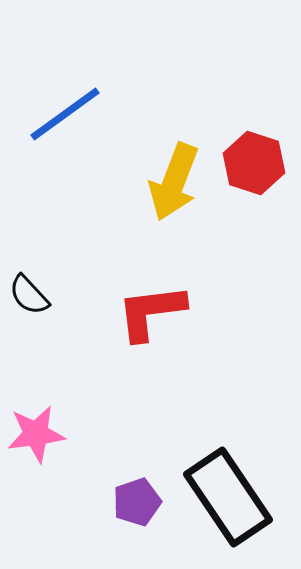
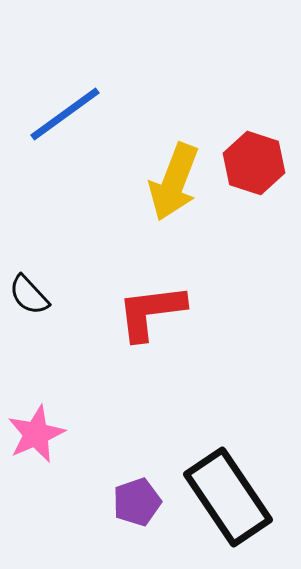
pink star: rotated 16 degrees counterclockwise
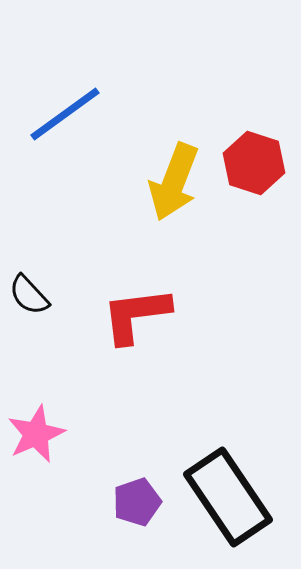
red L-shape: moved 15 px left, 3 px down
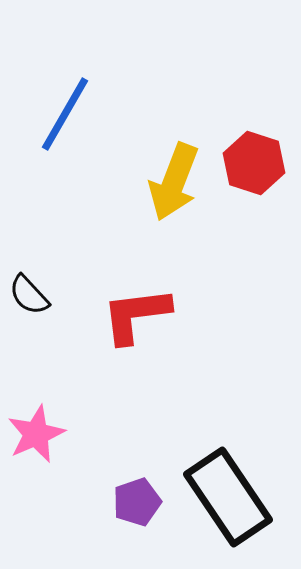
blue line: rotated 24 degrees counterclockwise
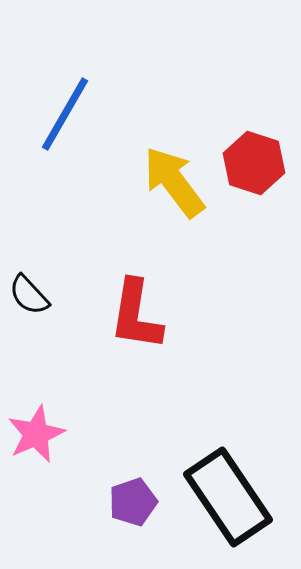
yellow arrow: rotated 122 degrees clockwise
red L-shape: rotated 74 degrees counterclockwise
purple pentagon: moved 4 px left
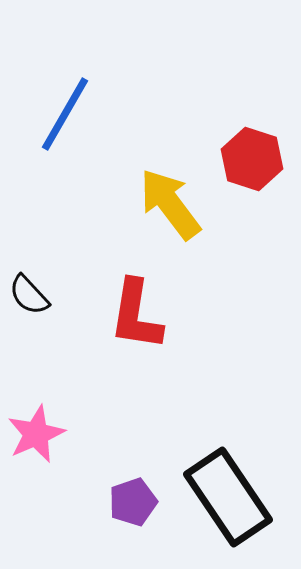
red hexagon: moved 2 px left, 4 px up
yellow arrow: moved 4 px left, 22 px down
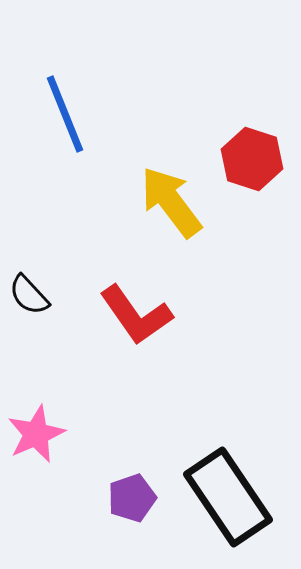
blue line: rotated 52 degrees counterclockwise
yellow arrow: moved 1 px right, 2 px up
red L-shape: rotated 44 degrees counterclockwise
purple pentagon: moved 1 px left, 4 px up
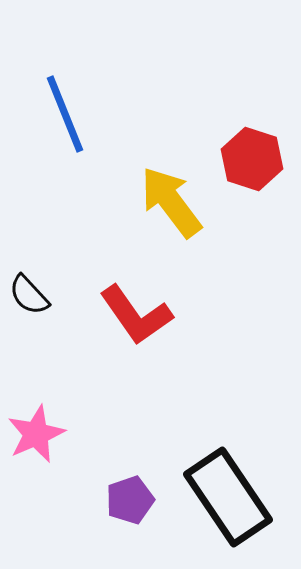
purple pentagon: moved 2 px left, 2 px down
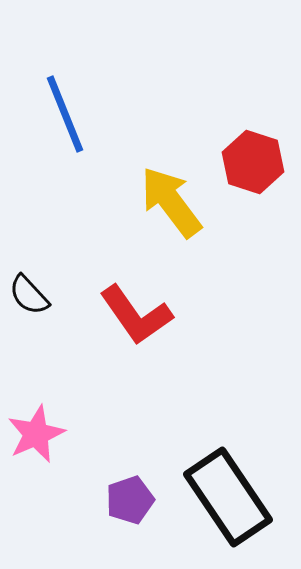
red hexagon: moved 1 px right, 3 px down
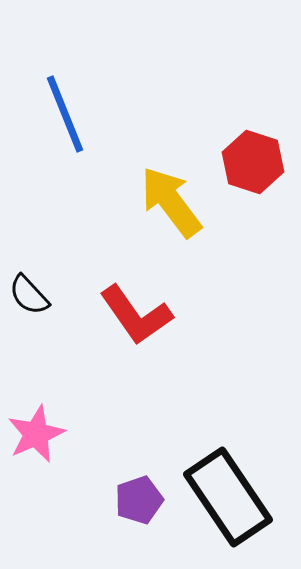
purple pentagon: moved 9 px right
